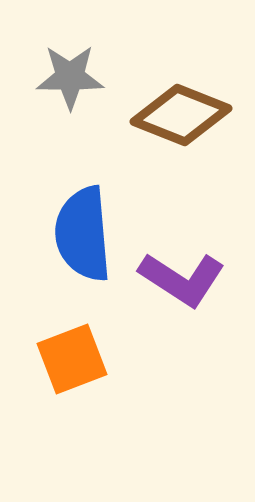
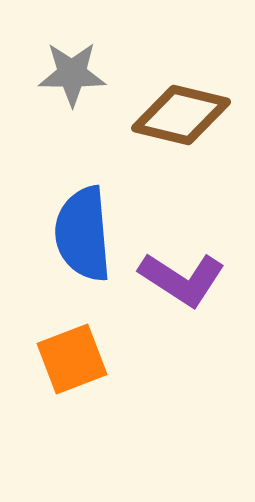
gray star: moved 2 px right, 3 px up
brown diamond: rotated 8 degrees counterclockwise
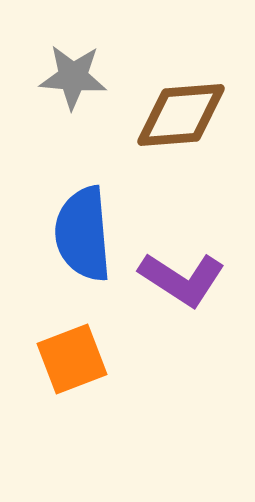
gray star: moved 1 px right, 3 px down; rotated 4 degrees clockwise
brown diamond: rotated 18 degrees counterclockwise
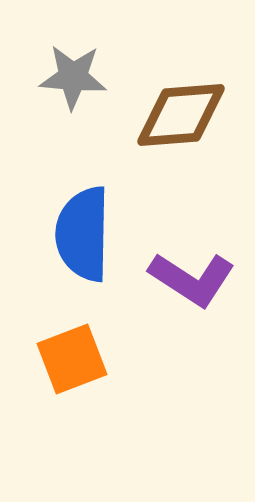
blue semicircle: rotated 6 degrees clockwise
purple L-shape: moved 10 px right
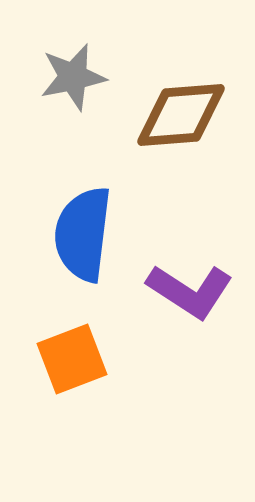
gray star: rotated 16 degrees counterclockwise
blue semicircle: rotated 6 degrees clockwise
purple L-shape: moved 2 px left, 12 px down
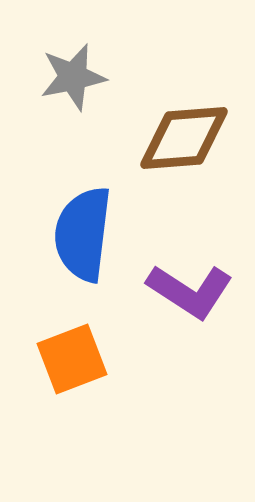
brown diamond: moved 3 px right, 23 px down
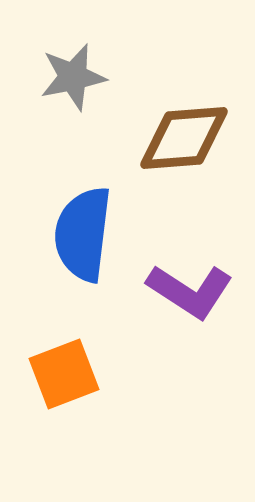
orange square: moved 8 px left, 15 px down
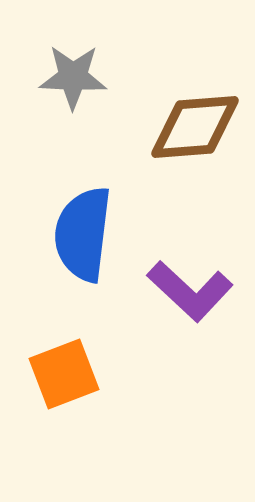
gray star: rotated 14 degrees clockwise
brown diamond: moved 11 px right, 11 px up
purple L-shape: rotated 10 degrees clockwise
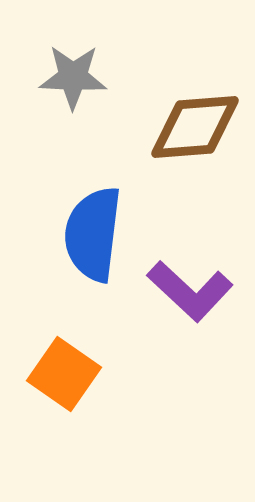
blue semicircle: moved 10 px right
orange square: rotated 34 degrees counterclockwise
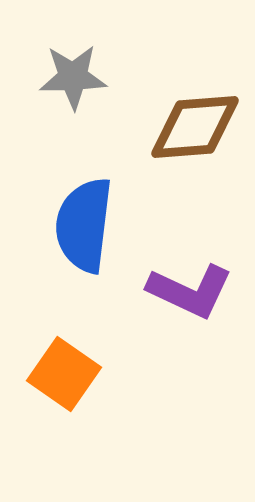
gray star: rotated 4 degrees counterclockwise
blue semicircle: moved 9 px left, 9 px up
purple L-shape: rotated 18 degrees counterclockwise
